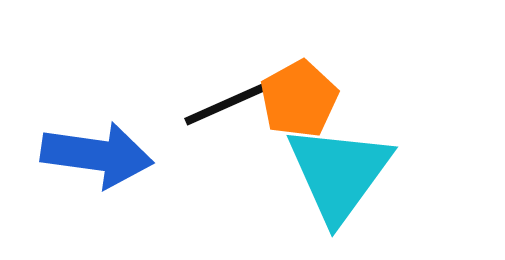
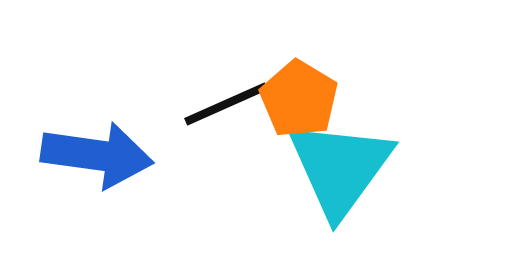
orange pentagon: rotated 12 degrees counterclockwise
cyan triangle: moved 1 px right, 5 px up
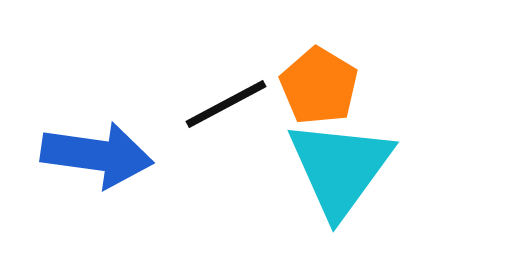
orange pentagon: moved 20 px right, 13 px up
black line: rotated 4 degrees counterclockwise
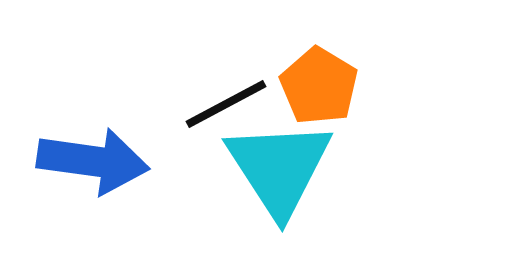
blue arrow: moved 4 px left, 6 px down
cyan triangle: moved 61 px left; rotated 9 degrees counterclockwise
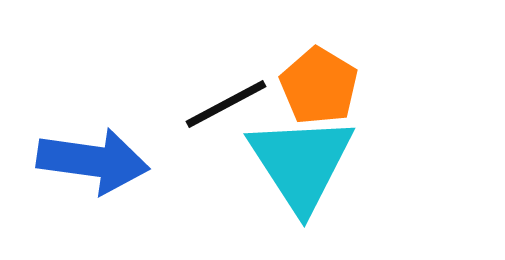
cyan triangle: moved 22 px right, 5 px up
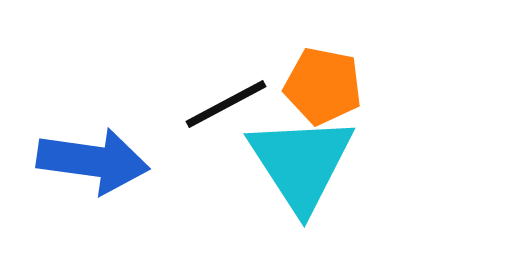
orange pentagon: moved 4 px right; rotated 20 degrees counterclockwise
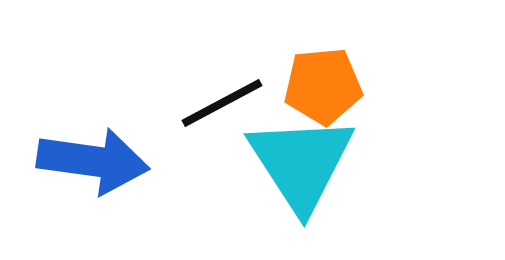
orange pentagon: rotated 16 degrees counterclockwise
black line: moved 4 px left, 1 px up
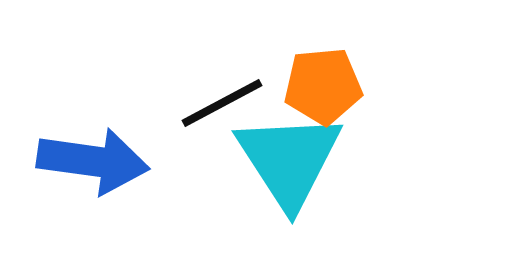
cyan triangle: moved 12 px left, 3 px up
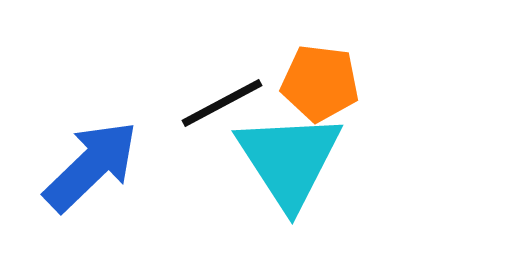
orange pentagon: moved 3 px left, 3 px up; rotated 12 degrees clockwise
blue arrow: moved 2 px left, 5 px down; rotated 52 degrees counterclockwise
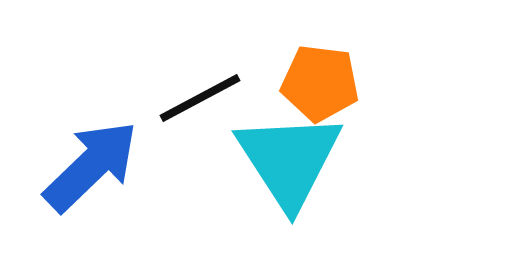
black line: moved 22 px left, 5 px up
